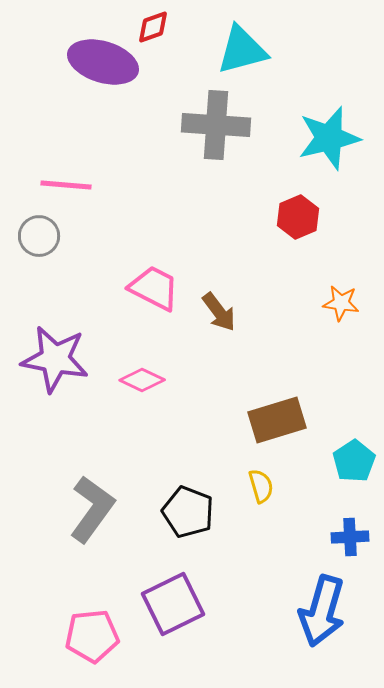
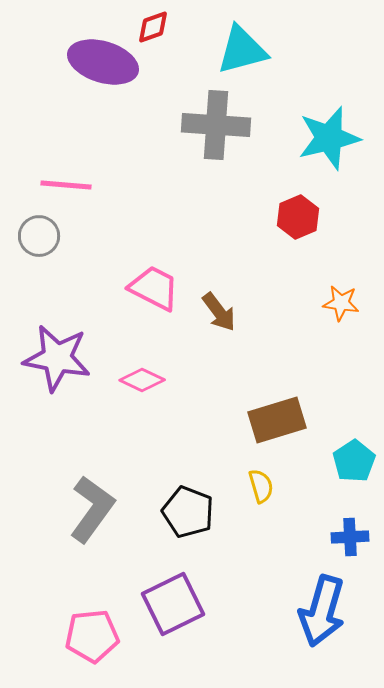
purple star: moved 2 px right, 1 px up
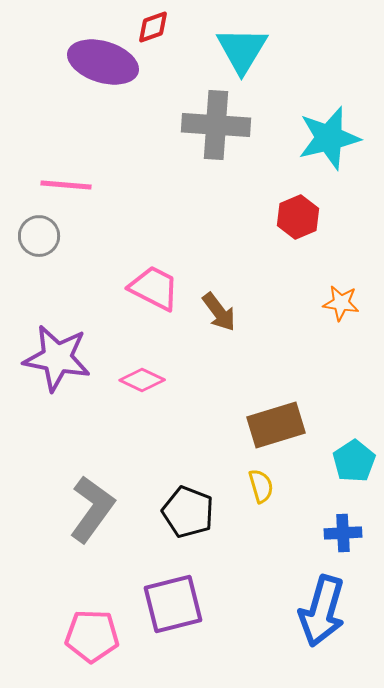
cyan triangle: rotated 44 degrees counterclockwise
brown rectangle: moved 1 px left, 5 px down
blue cross: moved 7 px left, 4 px up
purple square: rotated 12 degrees clockwise
pink pentagon: rotated 8 degrees clockwise
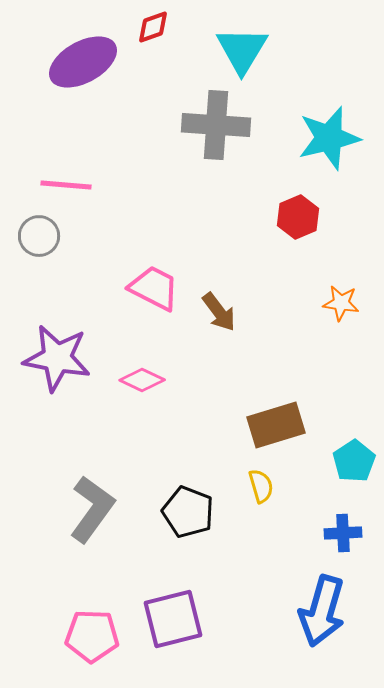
purple ellipse: moved 20 px left; rotated 46 degrees counterclockwise
purple square: moved 15 px down
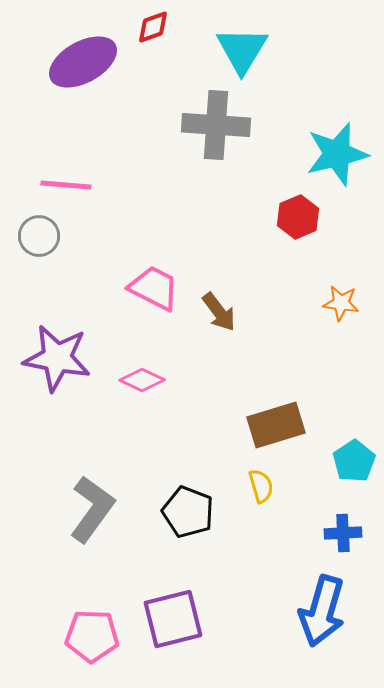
cyan star: moved 8 px right, 16 px down
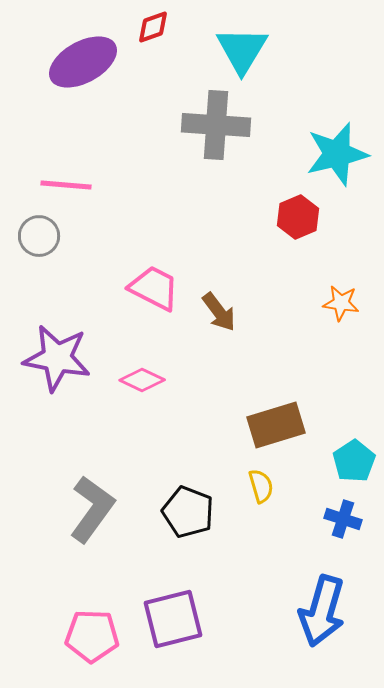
blue cross: moved 14 px up; rotated 21 degrees clockwise
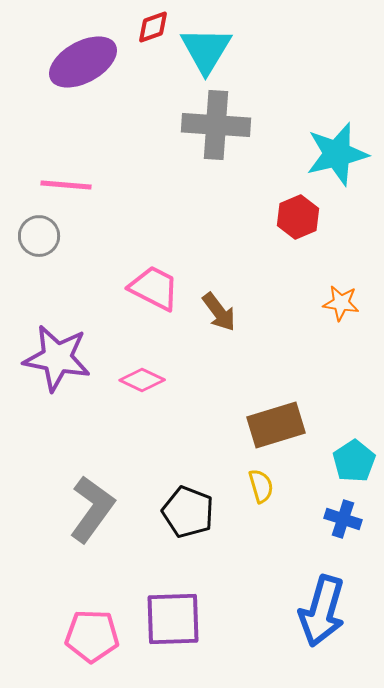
cyan triangle: moved 36 px left
purple square: rotated 12 degrees clockwise
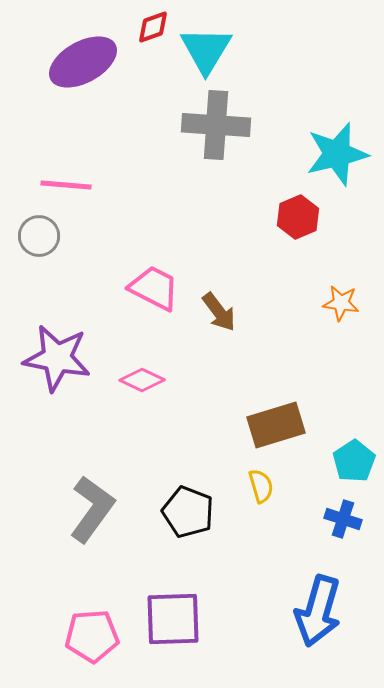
blue arrow: moved 4 px left
pink pentagon: rotated 6 degrees counterclockwise
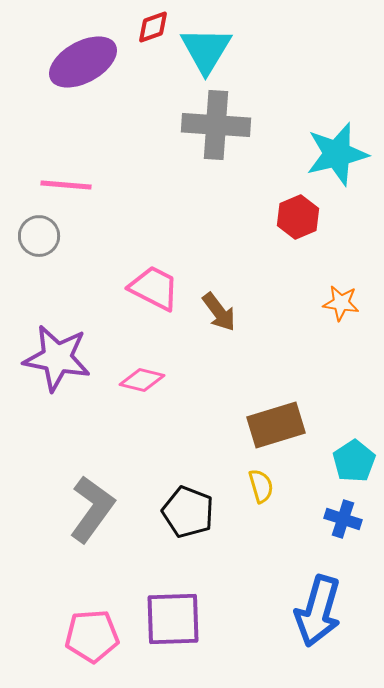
pink diamond: rotated 12 degrees counterclockwise
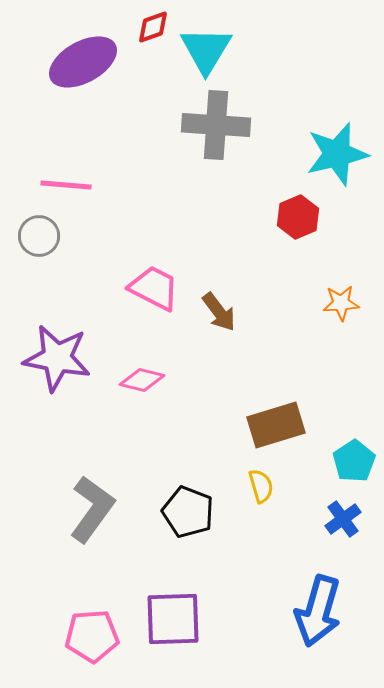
orange star: rotated 12 degrees counterclockwise
blue cross: rotated 36 degrees clockwise
